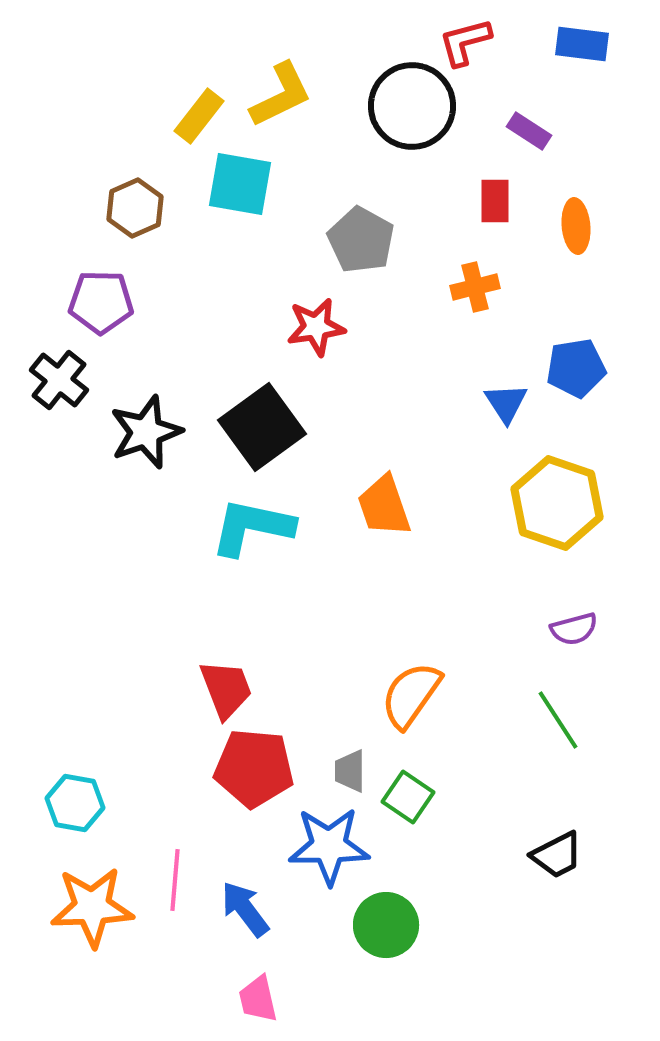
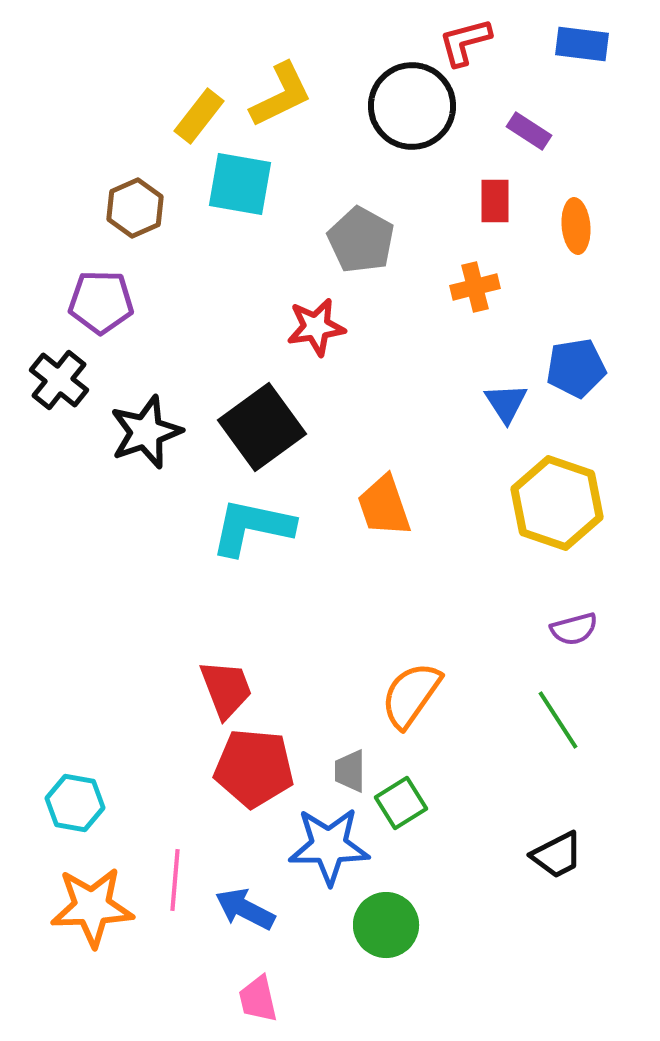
green square: moved 7 px left, 6 px down; rotated 24 degrees clockwise
blue arrow: rotated 26 degrees counterclockwise
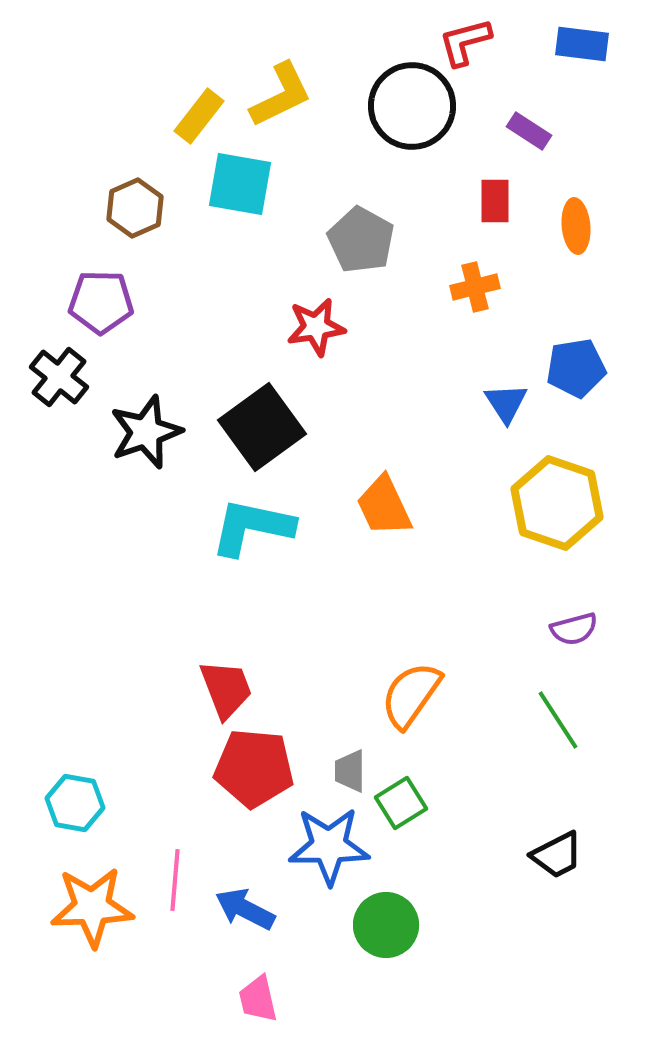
black cross: moved 3 px up
orange trapezoid: rotated 6 degrees counterclockwise
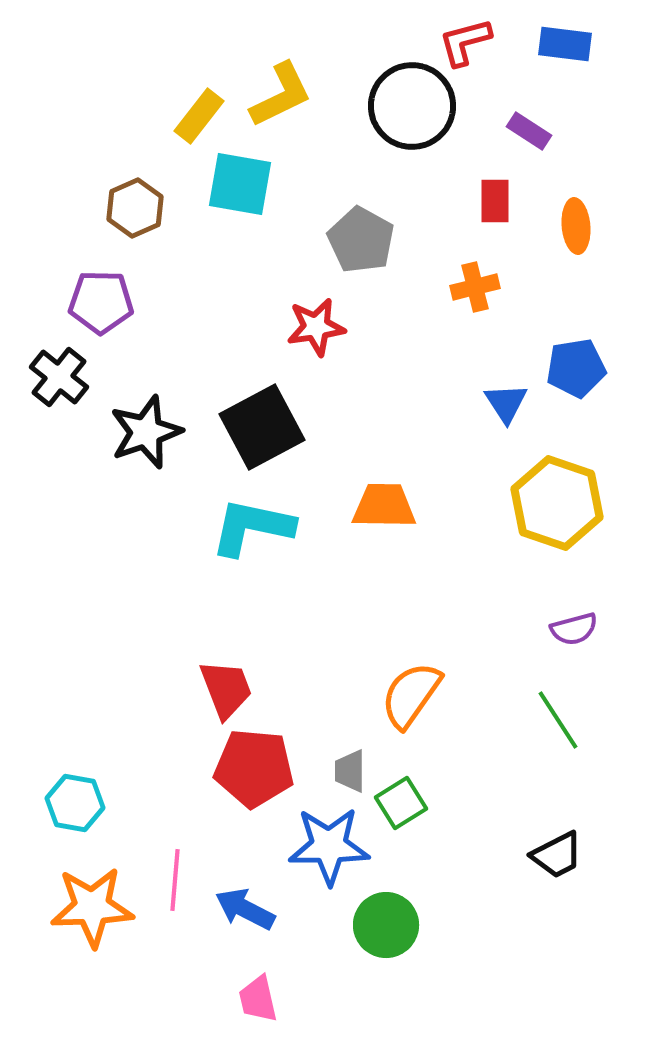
blue rectangle: moved 17 px left
black square: rotated 8 degrees clockwise
orange trapezoid: rotated 116 degrees clockwise
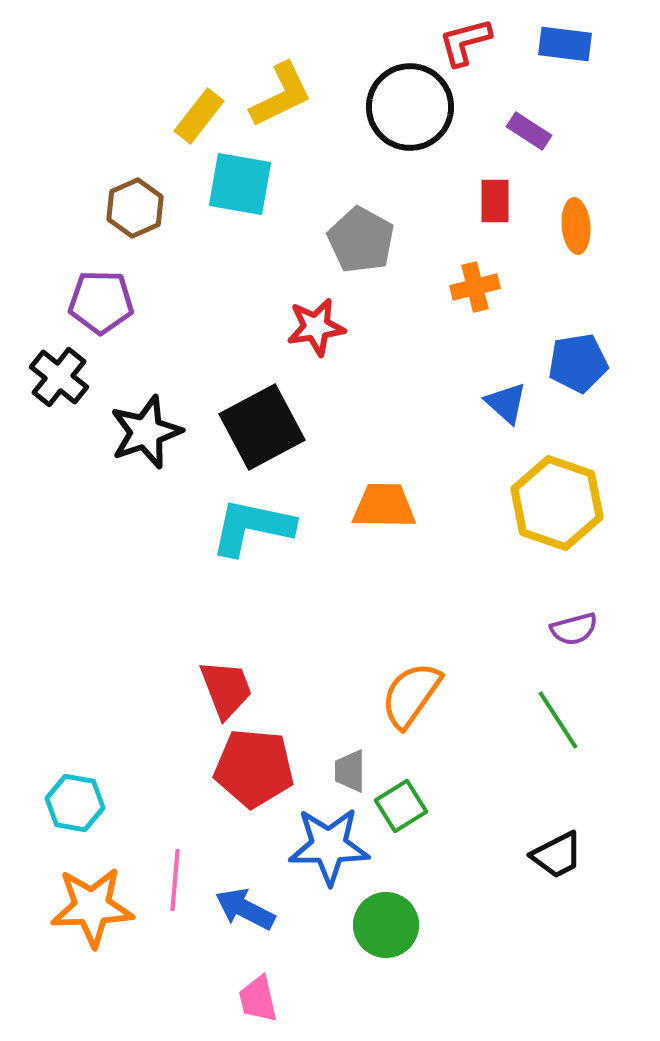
black circle: moved 2 px left, 1 px down
blue pentagon: moved 2 px right, 5 px up
blue triangle: rotated 15 degrees counterclockwise
green square: moved 3 px down
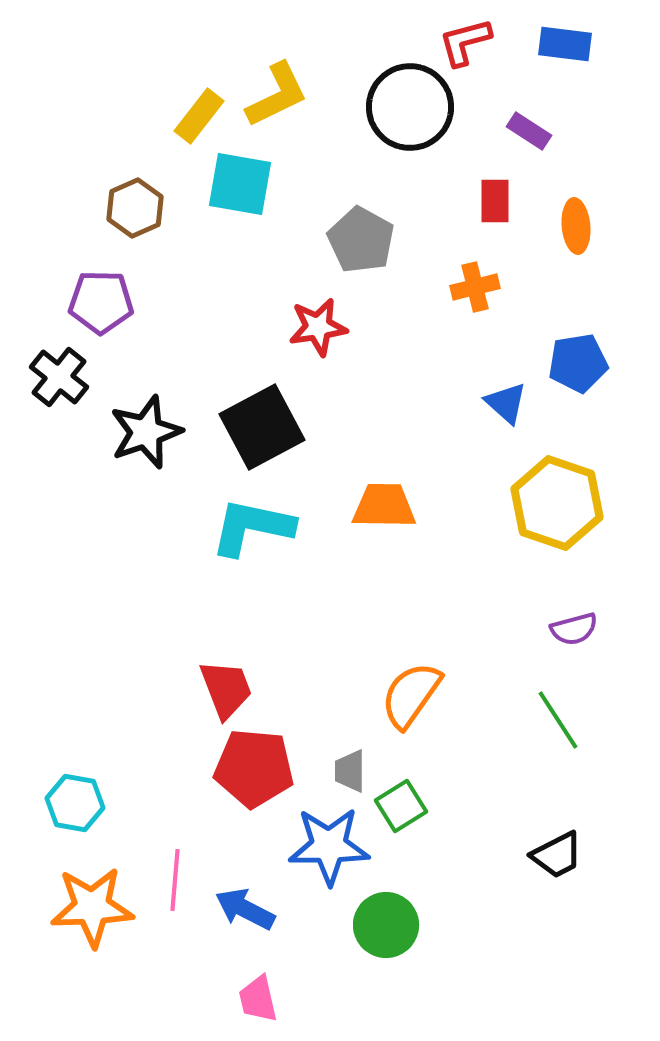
yellow L-shape: moved 4 px left
red star: moved 2 px right
